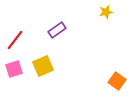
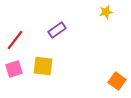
yellow square: rotated 30 degrees clockwise
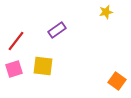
red line: moved 1 px right, 1 px down
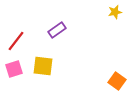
yellow star: moved 9 px right
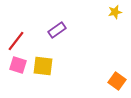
pink square: moved 4 px right, 4 px up; rotated 36 degrees clockwise
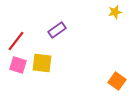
yellow square: moved 1 px left, 3 px up
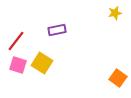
yellow star: moved 1 px down
purple rectangle: rotated 24 degrees clockwise
yellow square: rotated 25 degrees clockwise
orange square: moved 1 px right, 3 px up
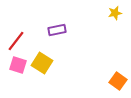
orange square: moved 3 px down
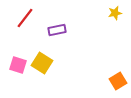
red line: moved 9 px right, 23 px up
orange square: rotated 24 degrees clockwise
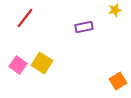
yellow star: moved 3 px up
purple rectangle: moved 27 px right, 3 px up
pink square: rotated 18 degrees clockwise
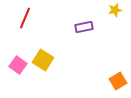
red line: rotated 15 degrees counterclockwise
yellow square: moved 1 px right, 3 px up
